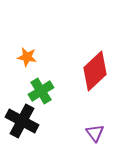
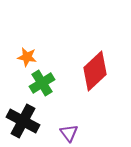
green cross: moved 1 px right, 8 px up
black cross: moved 1 px right
purple triangle: moved 26 px left
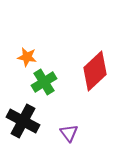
green cross: moved 2 px right, 1 px up
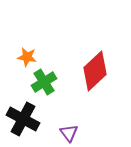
black cross: moved 2 px up
